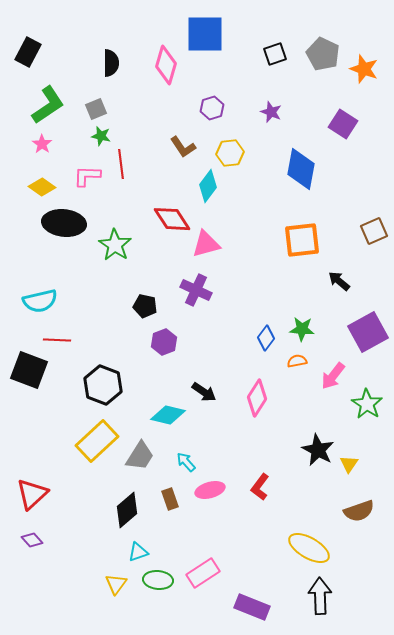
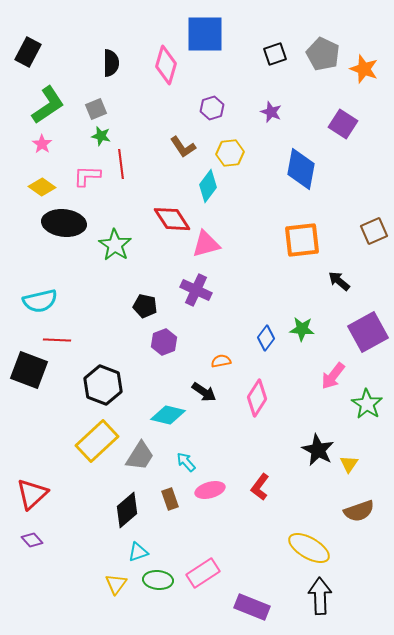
orange semicircle at (297, 361): moved 76 px left
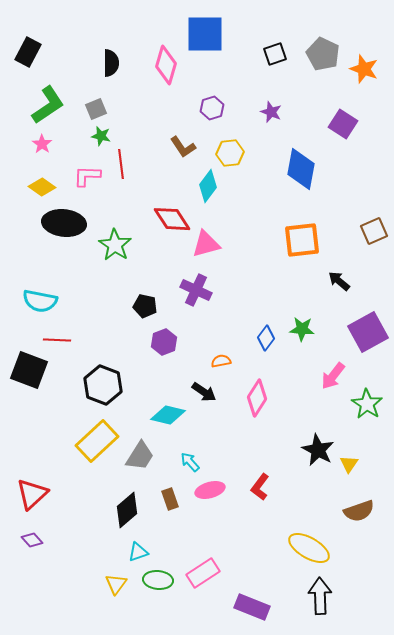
cyan semicircle at (40, 301): rotated 24 degrees clockwise
cyan arrow at (186, 462): moved 4 px right
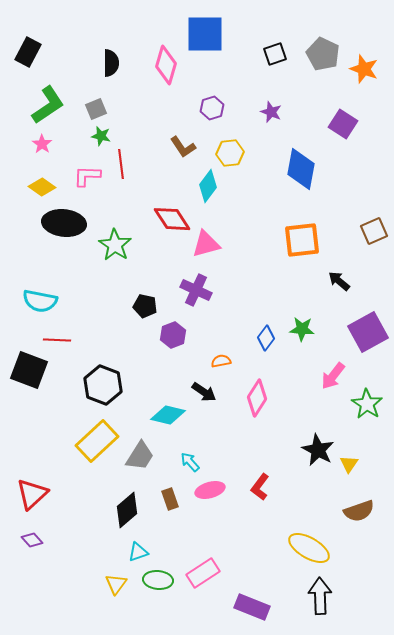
purple hexagon at (164, 342): moved 9 px right, 7 px up
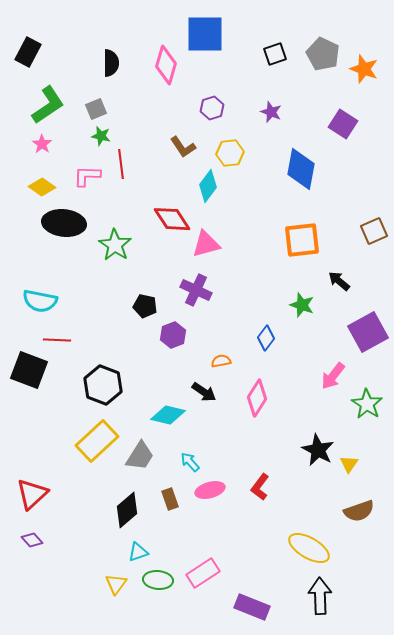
green star at (302, 329): moved 24 px up; rotated 15 degrees clockwise
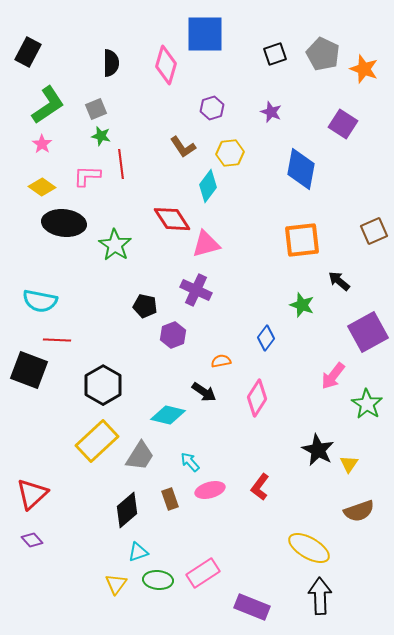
black hexagon at (103, 385): rotated 9 degrees clockwise
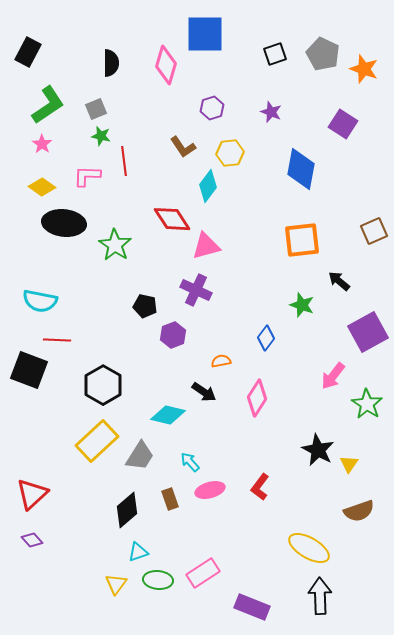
red line at (121, 164): moved 3 px right, 3 px up
pink triangle at (206, 244): moved 2 px down
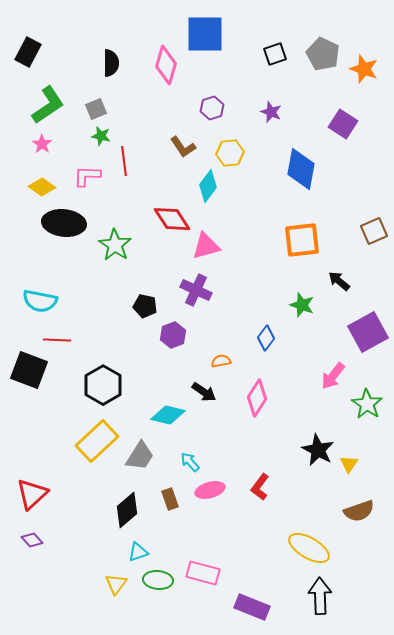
pink rectangle at (203, 573): rotated 48 degrees clockwise
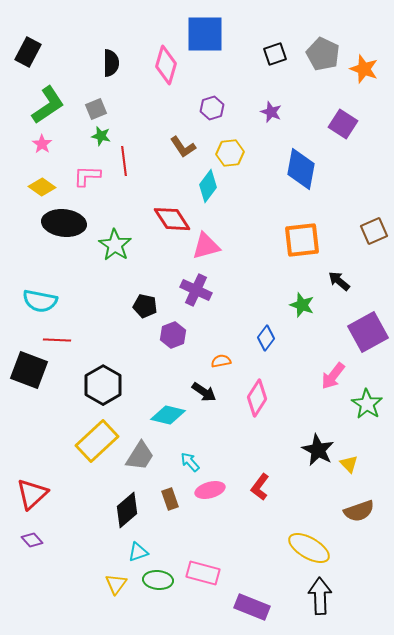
yellow triangle at (349, 464): rotated 18 degrees counterclockwise
